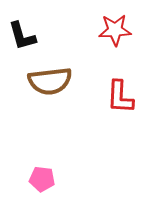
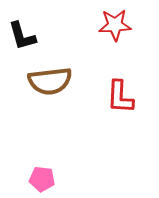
red star: moved 5 px up
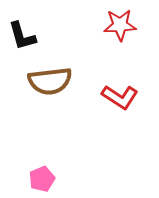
red star: moved 5 px right
red L-shape: rotated 60 degrees counterclockwise
pink pentagon: rotated 30 degrees counterclockwise
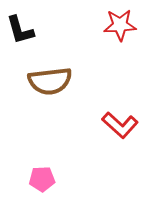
black L-shape: moved 2 px left, 6 px up
red L-shape: moved 28 px down; rotated 9 degrees clockwise
pink pentagon: rotated 20 degrees clockwise
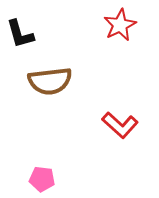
red star: rotated 24 degrees counterclockwise
black L-shape: moved 4 px down
pink pentagon: rotated 10 degrees clockwise
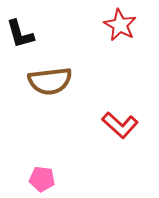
red star: rotated 16 degrees counterclockwise
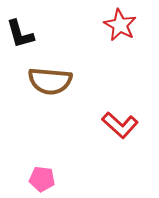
brown semicircle: rotated 12 degrees clockwise
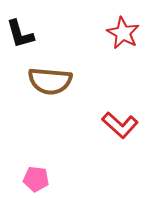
red star: moved 3 px right, 8 px down
pink pentagon: moved 6 px left
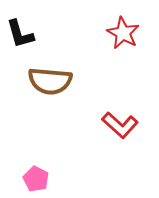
pink pentagon: rotated 20 degrees clockwise
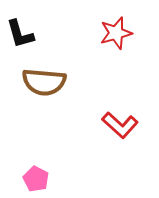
red star: moved 7 px left; rotated 28 degrees clockwise
brown semicircle: moved 6 px left, 1 px down
